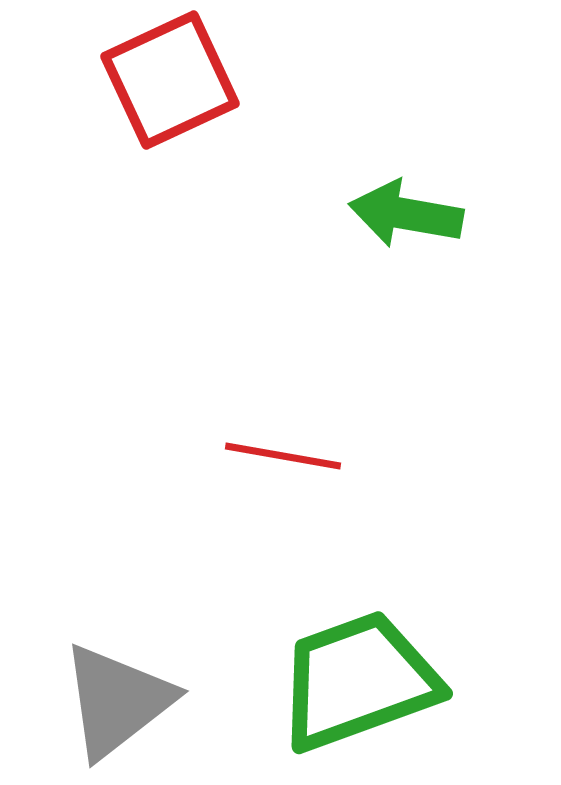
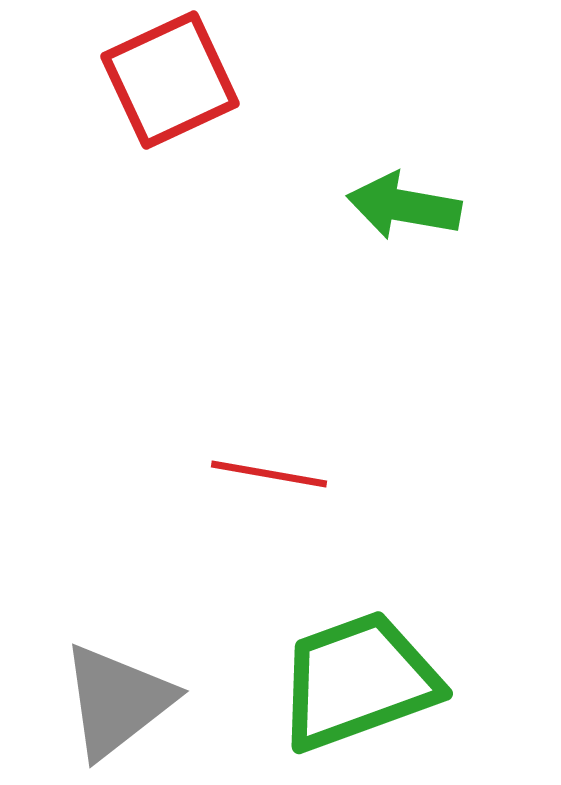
green arrow: moved 2 px left, 8 px up
red line: moved 14 px left, 18 px down
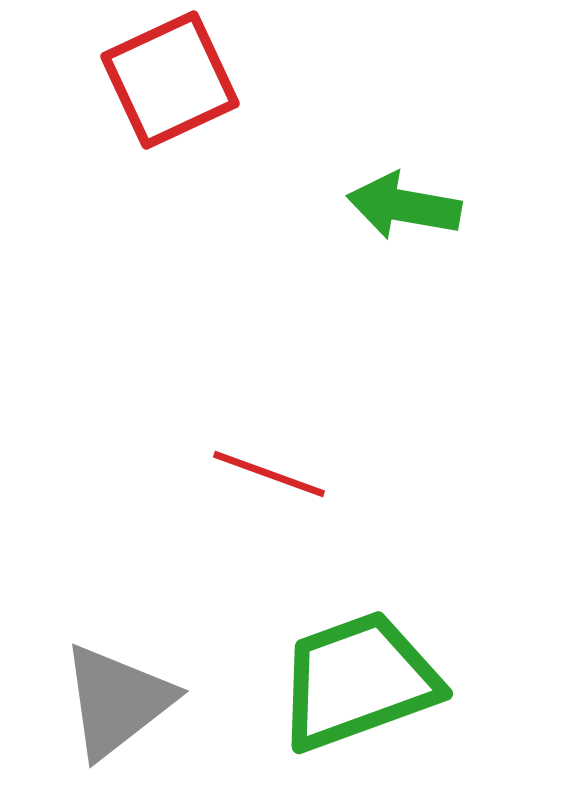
red line: rotated 10 degrees clockwise
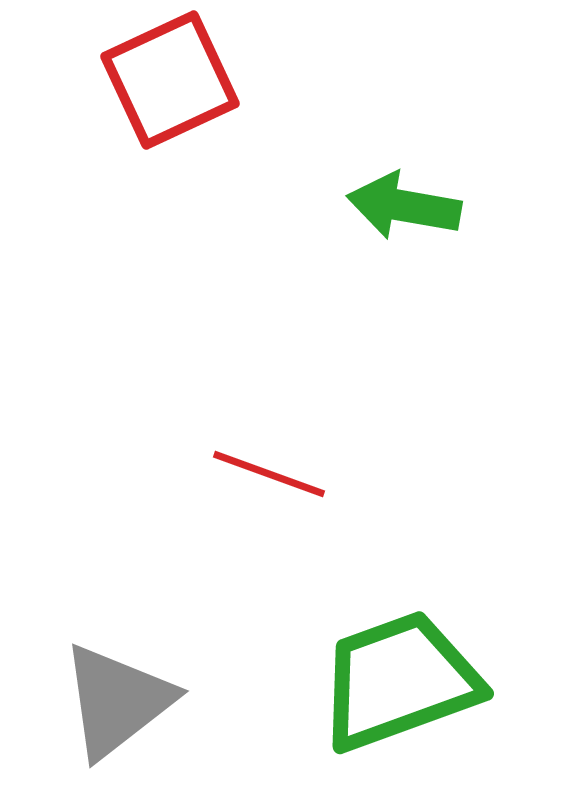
green trapezoid: moved 41 px right
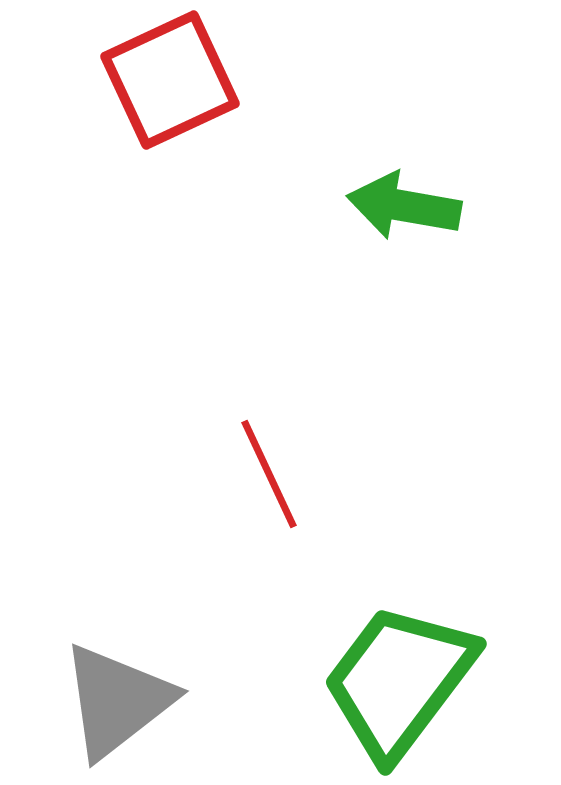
red line: rotated 45 degrees clockwise
green trapezoid: rotated 33 degrees counterclockwise
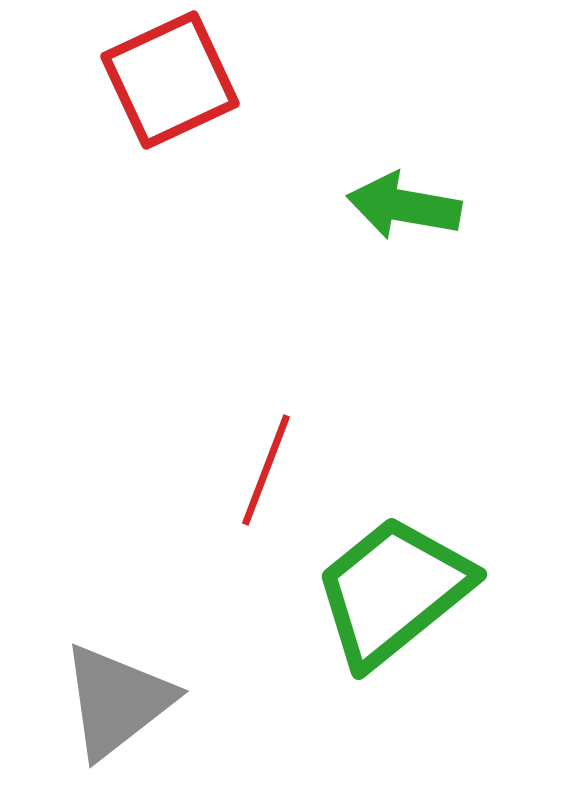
red line: moved 3 px left, 4 px up; rotated 46 degrees clockwise
green trapezoid: moved 6 px left, 90 px up; rotated 14 degrees clockwise
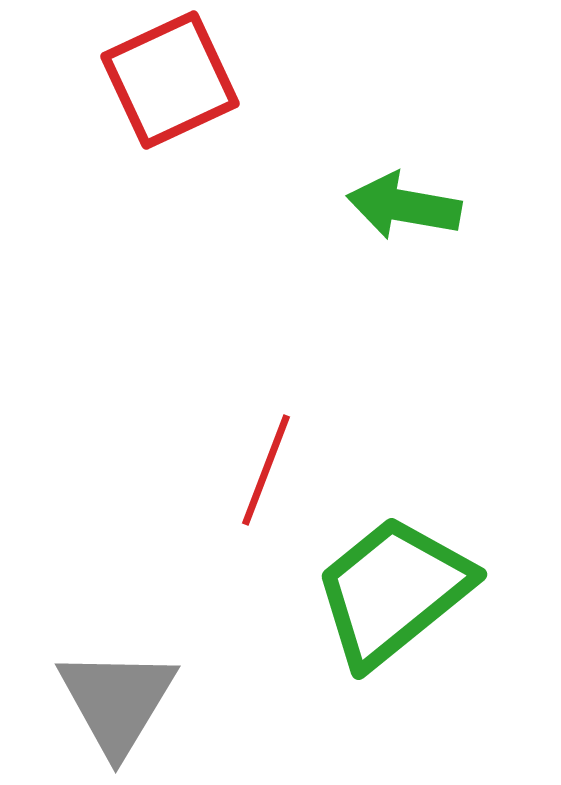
gray triangle: rotated 21 degrees counterclockwise
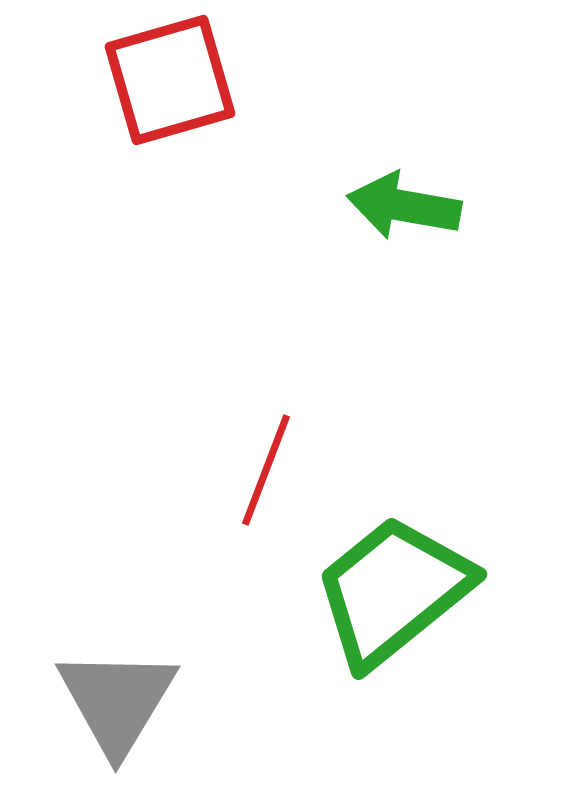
red square: rotated 9 degrees clockwise
